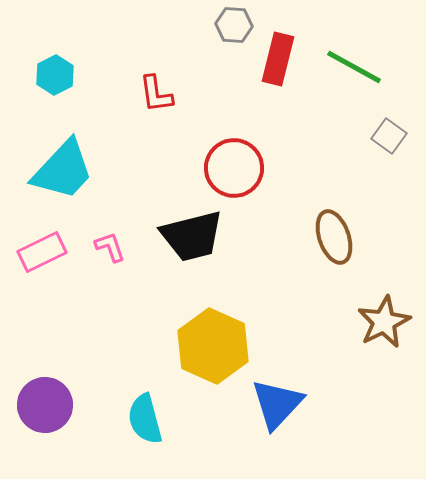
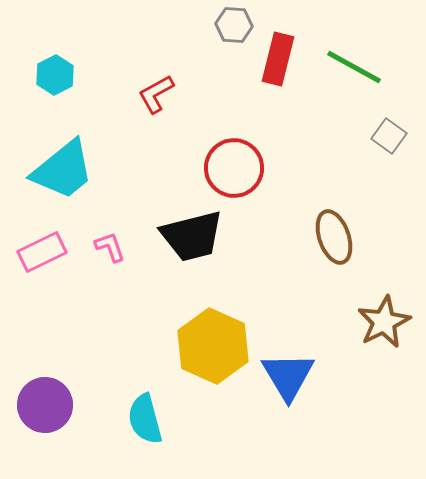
red L-shape: rotated 69 degrees clockwise
cyan trapezoid: rotated 8 degrees clockwise
blue triangle: moved 11 px right, 28 px up; rotated 14 degrees counterclockwise
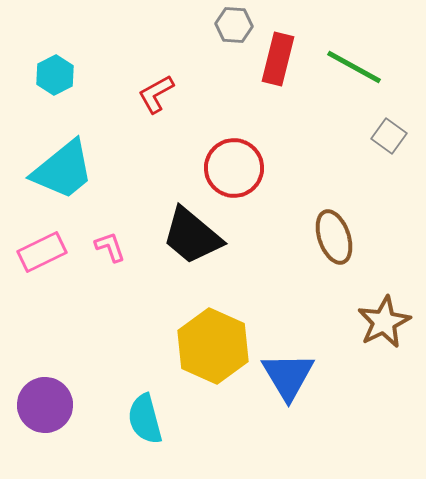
black trapezoid: rotated 54 degrees clockwise
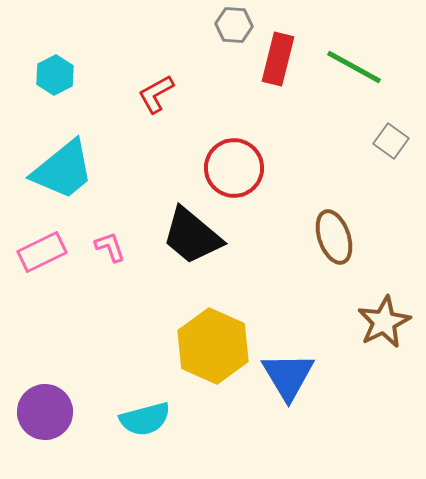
gray square: moved 2 px right, 5 px down
purple circle: moved 7 px down
cyan semicircle: rotated 90 degrees counterclockwise
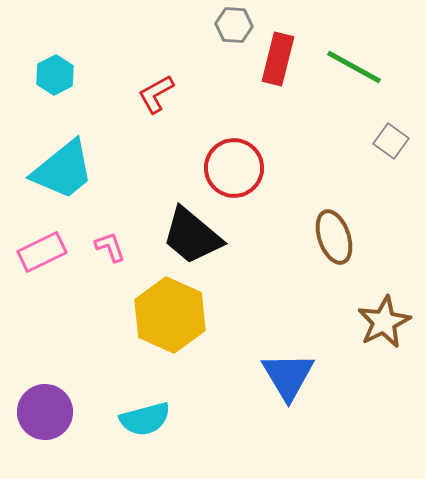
yellow hexagon: moved 43 px left, 31 px up
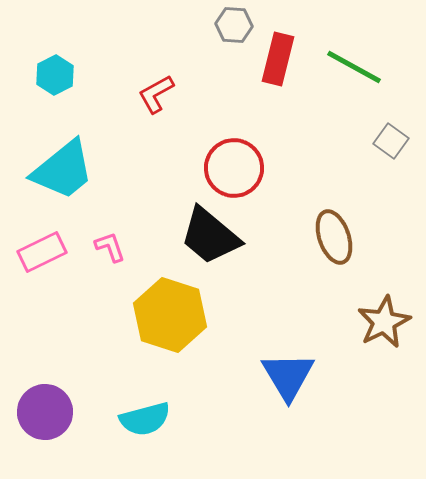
black trapezoid: moved 18 px right
yellow hexagon: rotated 6 degrees counterclockwise
